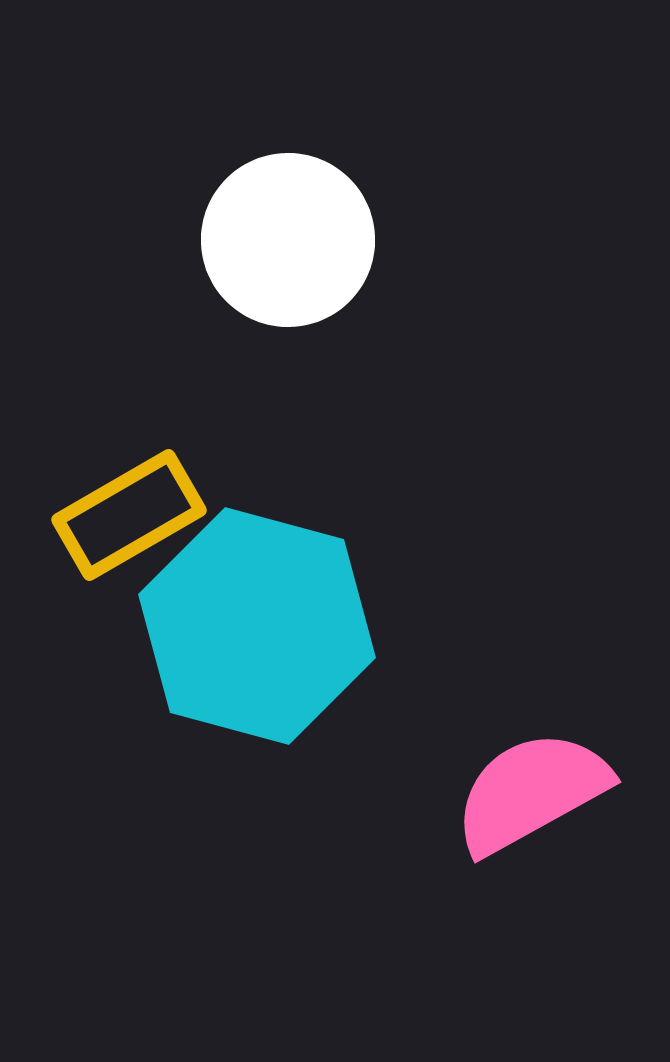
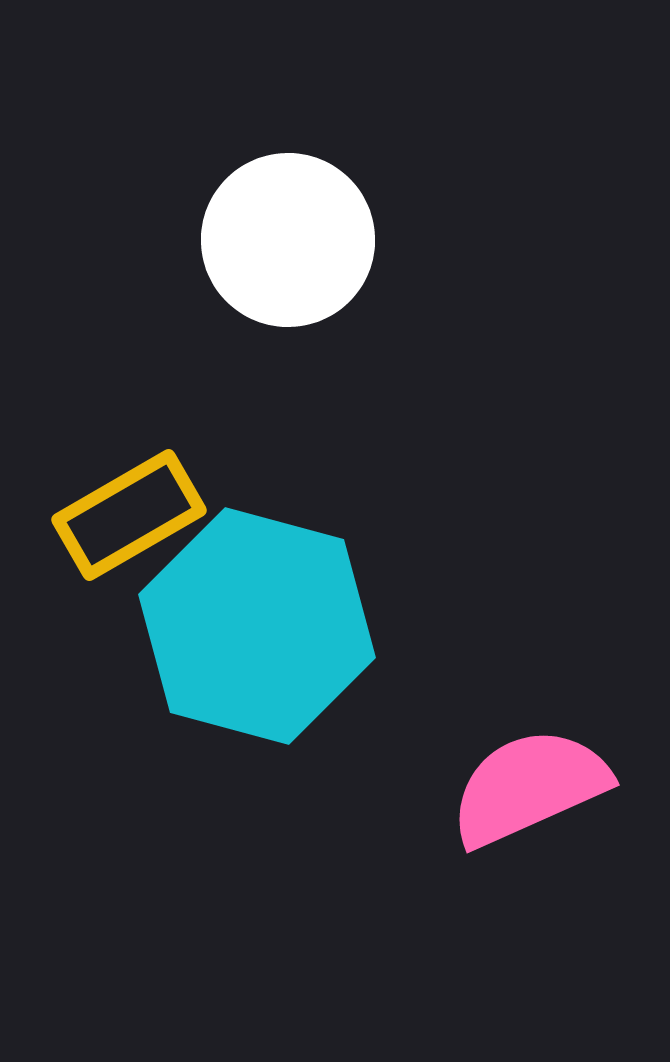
pink semicircle: moved 2 px left, 5 px up; rotated 5 degrees clockwise
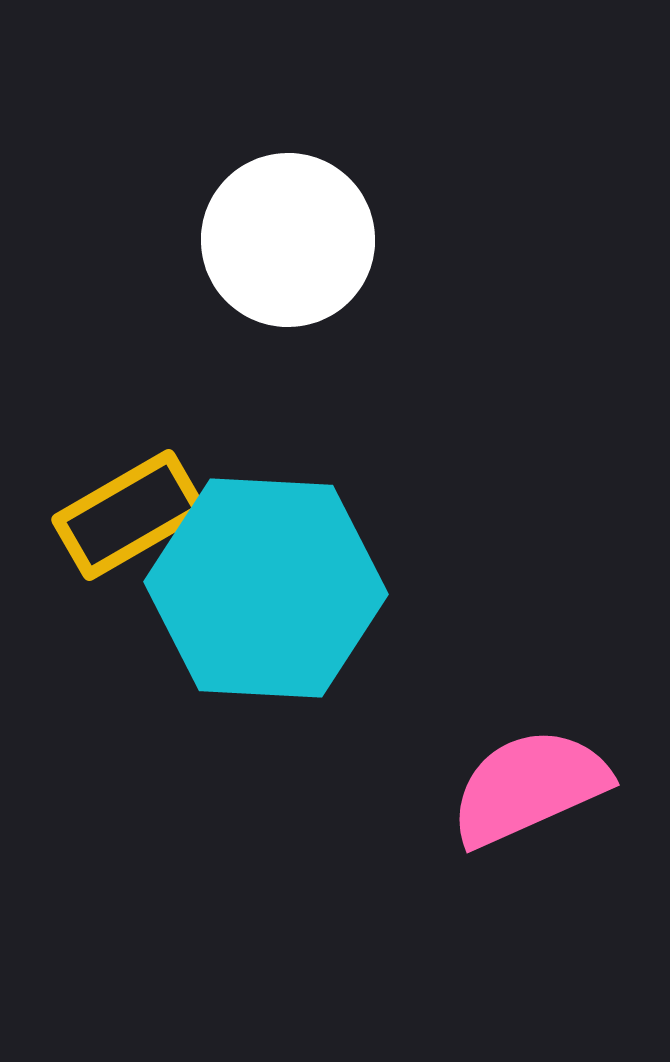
cyan hexagon: moved 9 px right, 38 px up; rotated 12 degrees counterclockwise
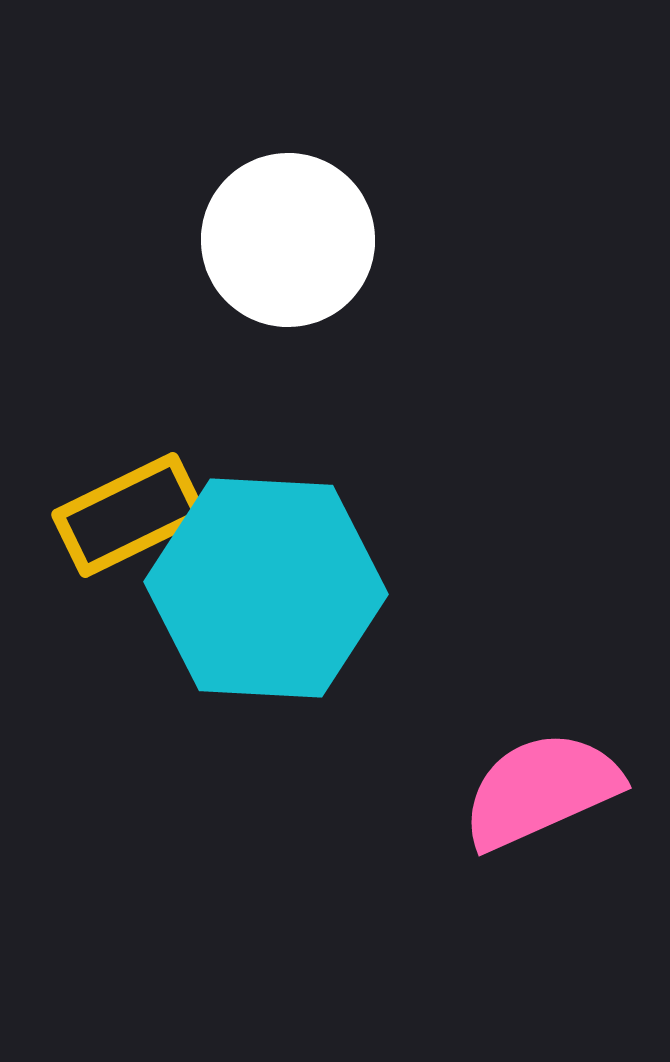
yellow rectangle: rotated 4 degrees clockwise
pink semicircle: moved 12 px right, 3 px down
